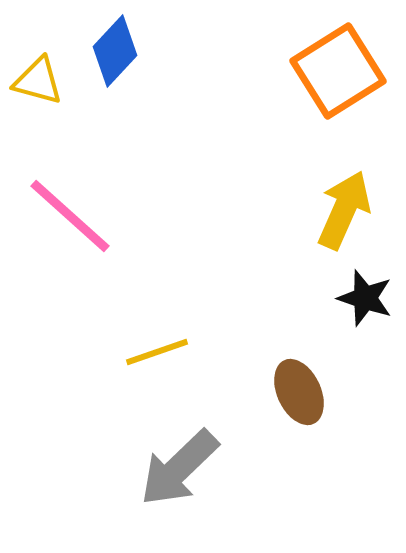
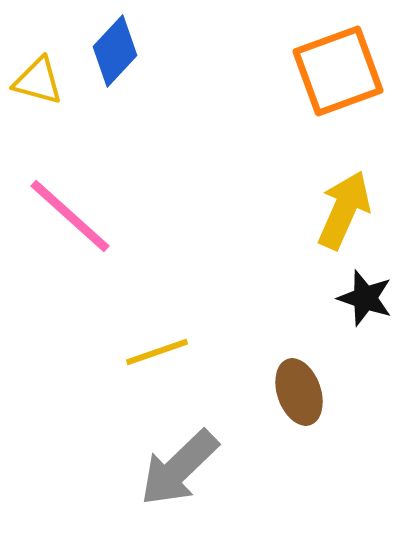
orange square: rotated 12 degrees clockwise
brown ellipse: rotated 6 degrees clockwise
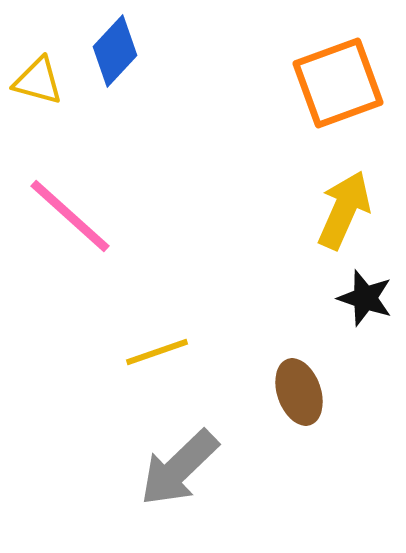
orange square: moved 12 px down
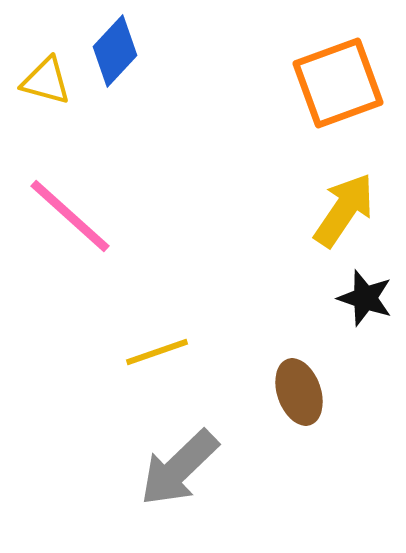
yellow triangle: moved 8 px right
yellow arrow: rotated 10 degrees clockwise
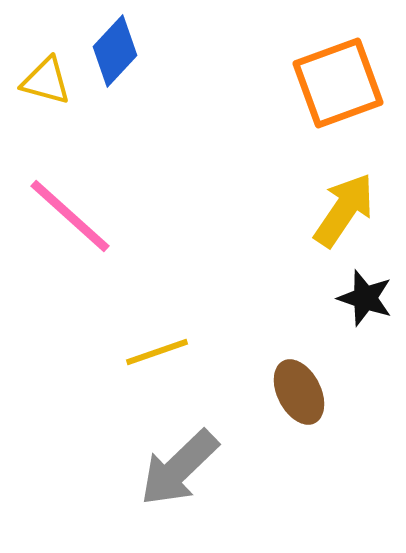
brown ellipse: rotated 8 degrees counterclockwise
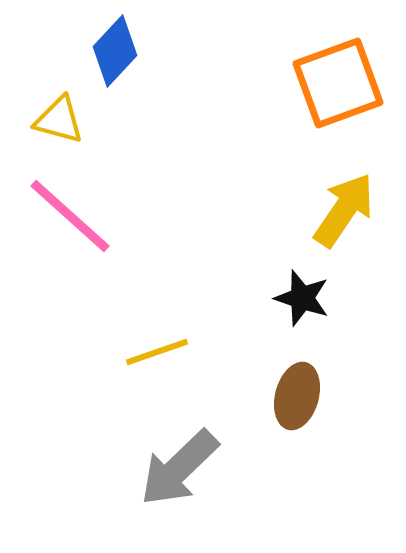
yellow triangle: moved 13 px right, 39 px down
black star: moved 63 px left
brown ellipse: moved 2 px left, 4 px down; rotated 42 degrees clockwise
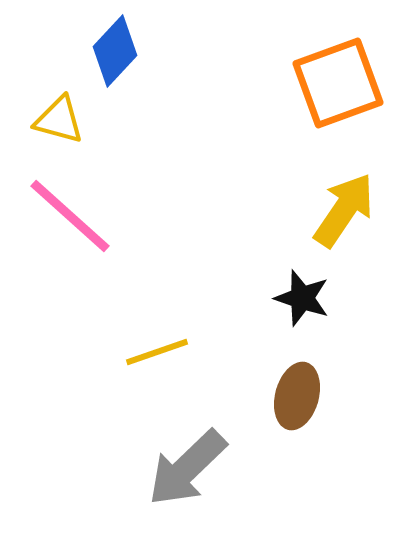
gray arrow: moved 8 px right
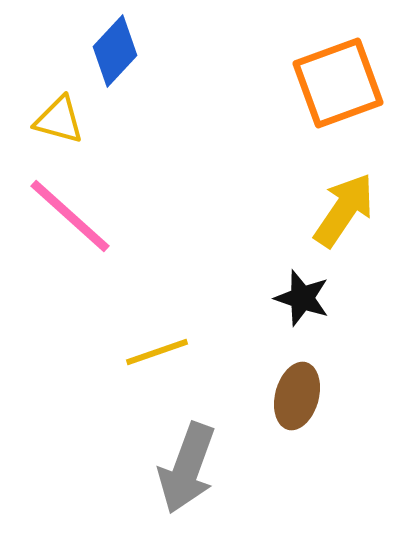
gray arrow: rotated 26 degrees counterclockwise
